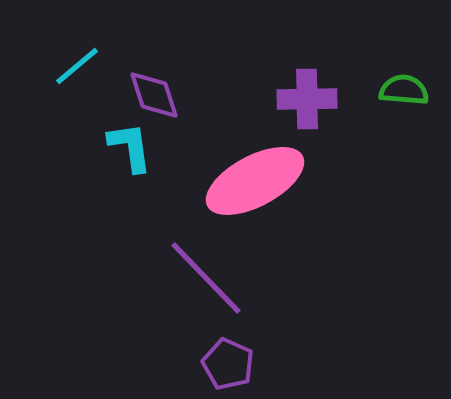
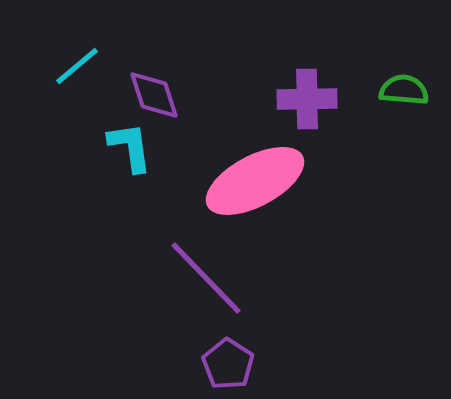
purple pentagon: rotated 9 degrees clockwise
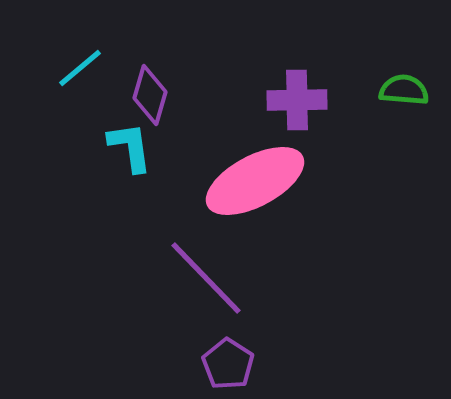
cyan line: moved 3 px right, 2 px down
purple diamond: moved 4 px left; rotated 34 degrees clockwise
purple cross: moved 10 px left, 1 px down
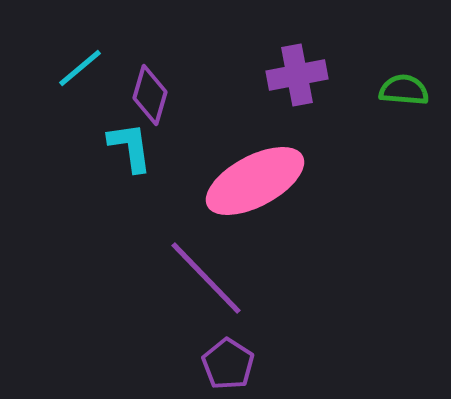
purple cross: moved 25 px up; rotated 10 degrees counterclockwise
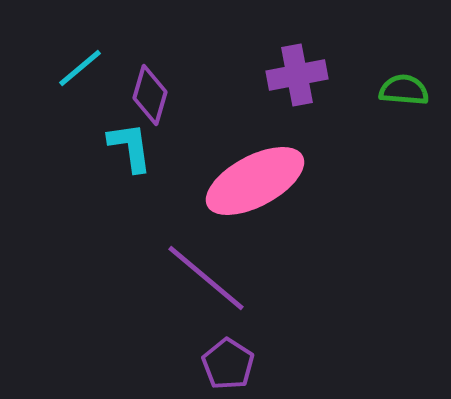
purple line: rotated 6 degrees counterclockwise
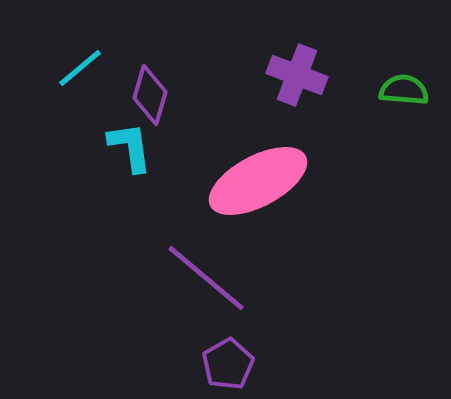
purple cross: rotated 32 degrees clockwise
pink ellipse: moved 3 px right
purple pentagon: rotated 9 degrees clockwise
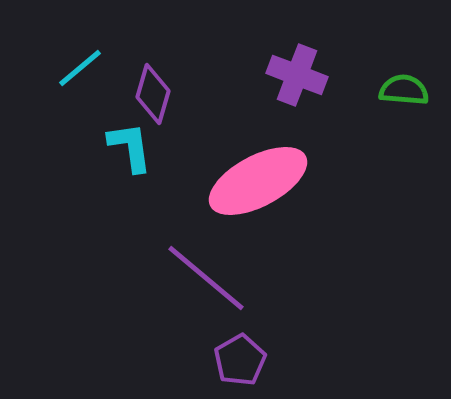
purple diamond: moved 3 px right, 1 px up
purple pentagon: moved 12 px right, 4 px up
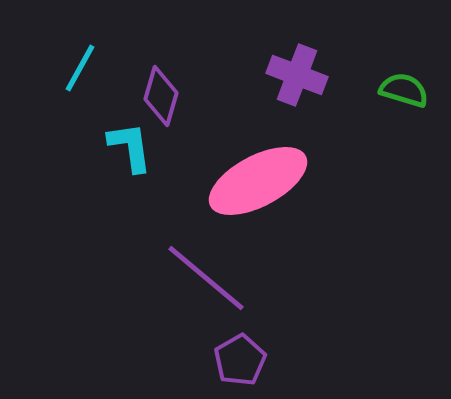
cyan line: rotated 21 degrees counterclockwise
green semicircle: rotated 12 degrees clockwise
purple diamond: moved 8 px right, 2 px down
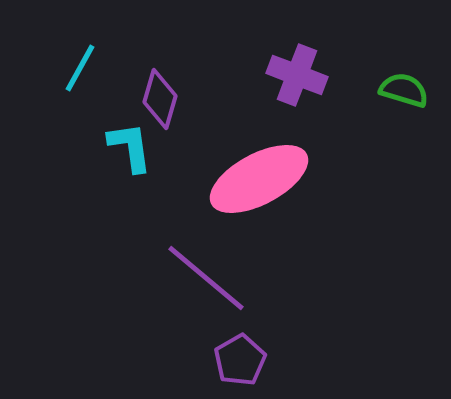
purple diamond: moved 1 px left, 3 px down
pink ellipse: moved 1 px right, 2 px up
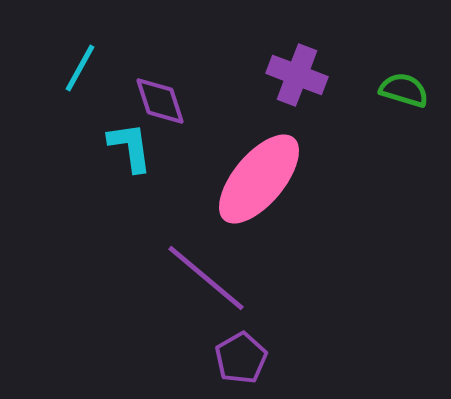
purple diamond: moved 2 px down; rotated 34 degrees counterclockwise
pink ellipse: rotated 22 degrees counterclockwise
purple pentagon: moved 1 px right, 2 px up
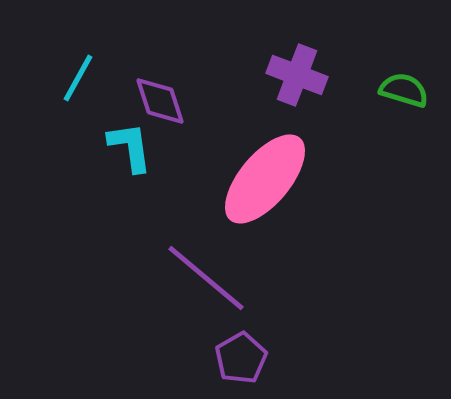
cyan line: moved 2 px left, 10 px down
pink ellipse: moved 6 px right
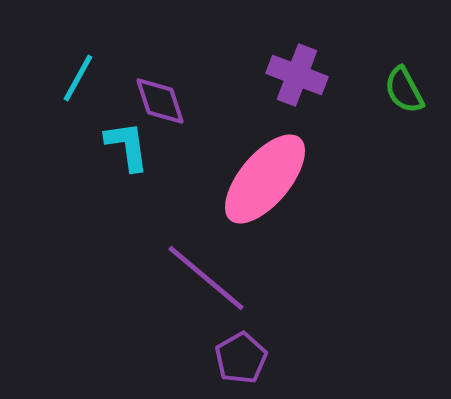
green semicircle: rotated 135 degrees counterclockwise
cyan L-shape: moved 3 px left, 1 px up
